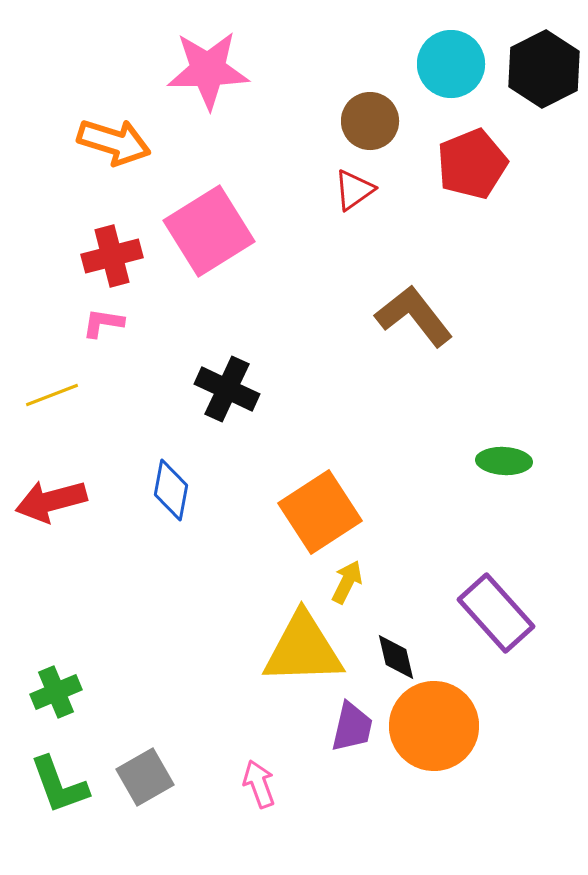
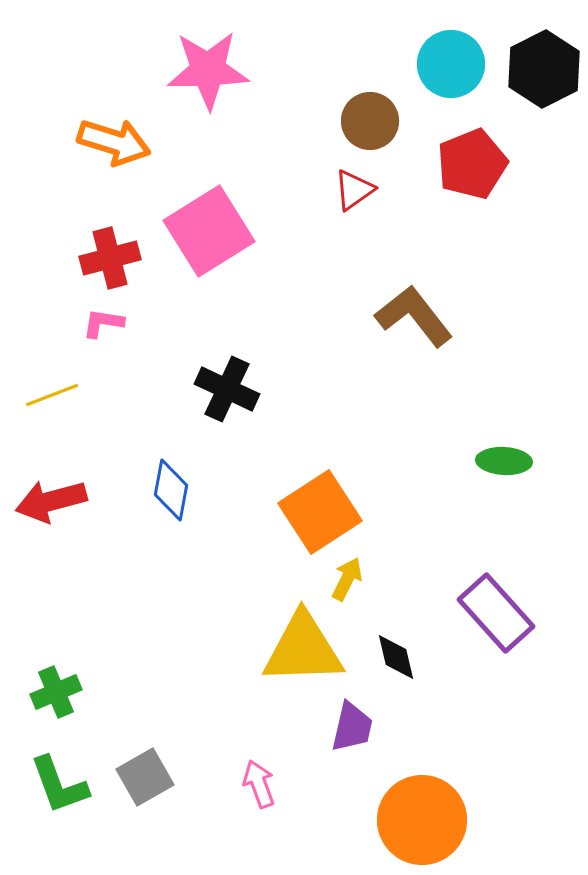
red cross: moved 2 px left, 2 px down
yellow arrow: moved 3 px up
orange circle: moved 12 px left, 94 px down
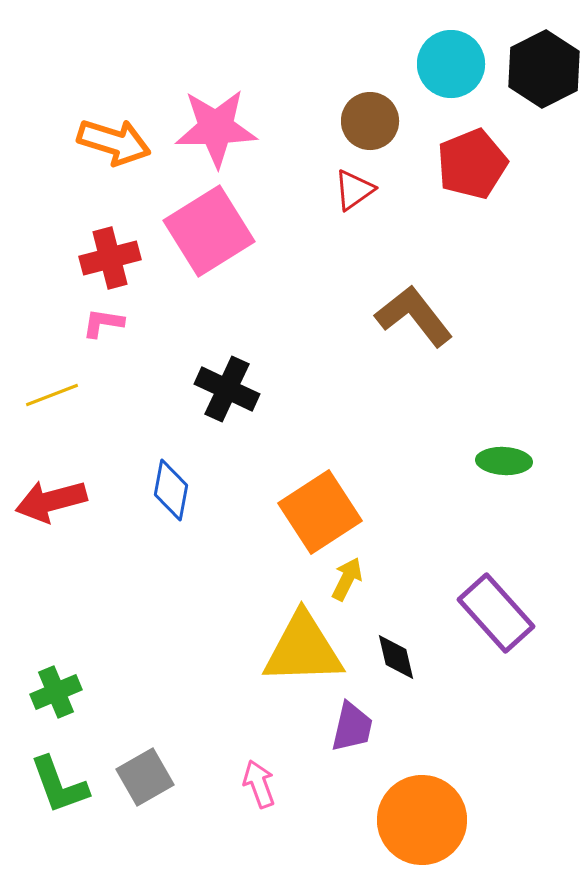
pink star: moved 8 px right, 58 px down
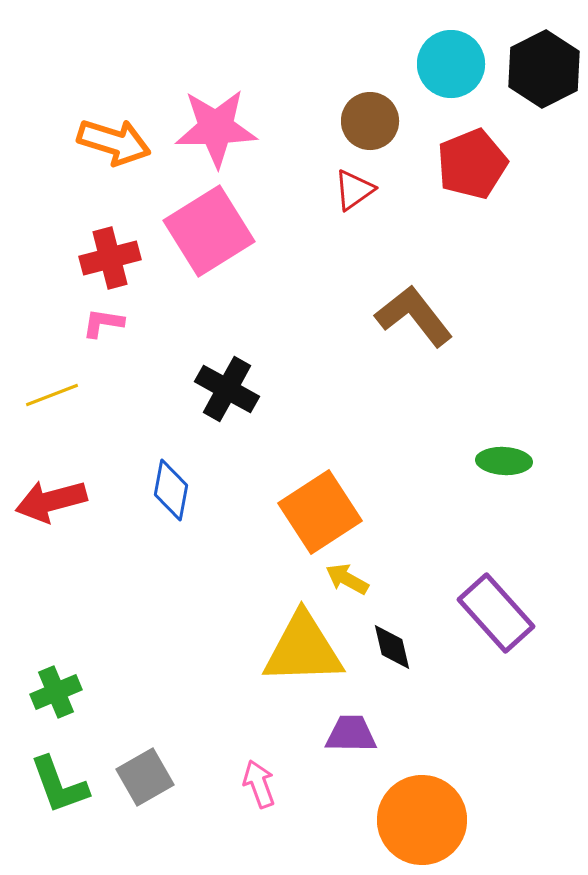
black cross: rotated 4 degrees clockwise
yellow arrow: rotated 87 degrees counterclockwise
black diamond: moved 4 px left, 10 px up
purple trapezoid: moved 1 px left, 7 px down; rotated 102 degrees counterclockwise
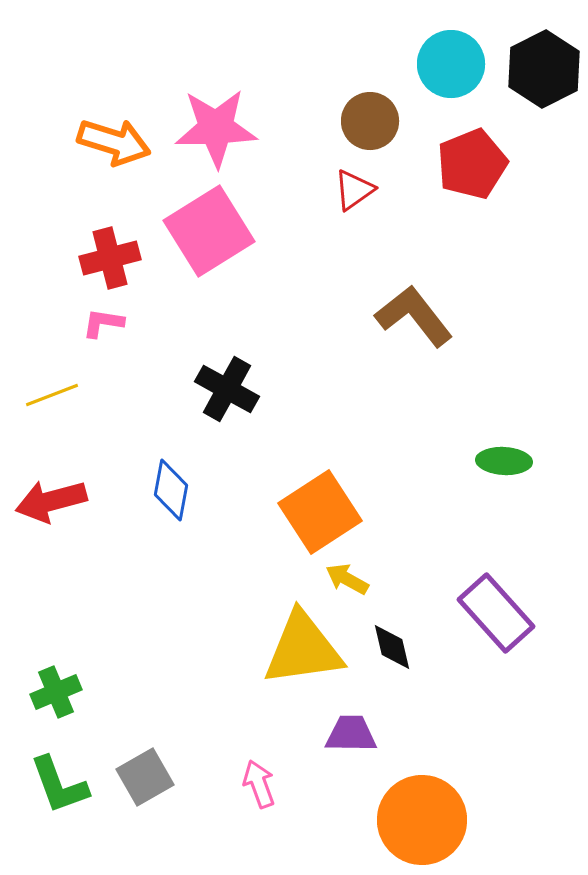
yellow triangle: rotated 6 degrees counterclockwise
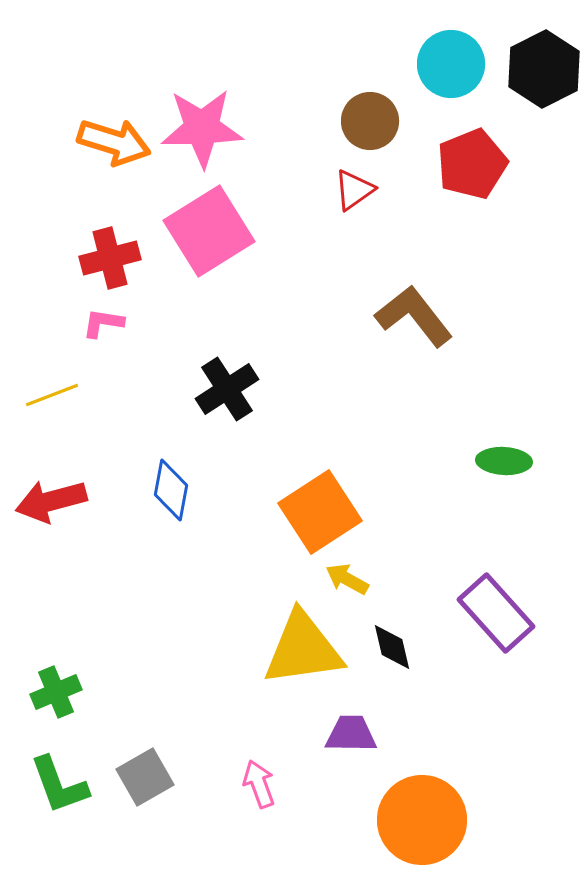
pink star: moved 14 px left
black cross: rotated 28 degrees clockwise
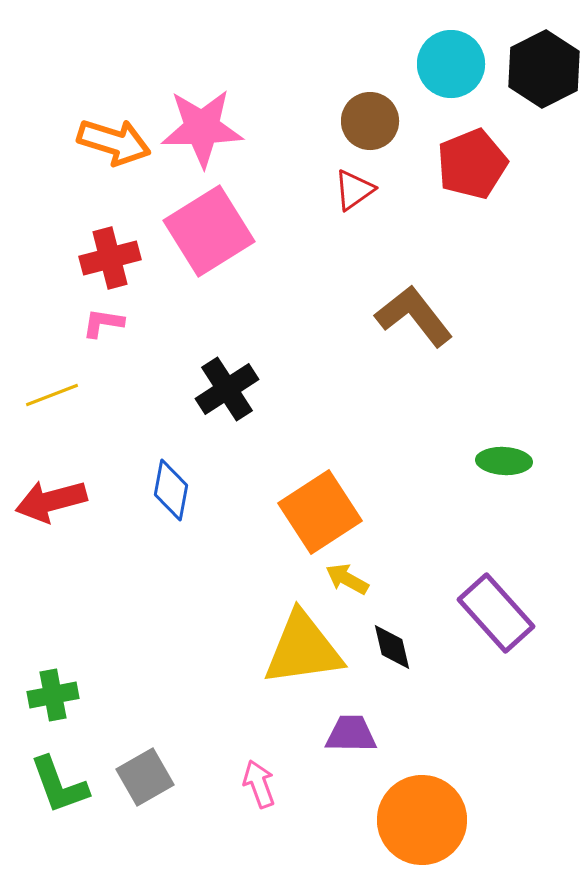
green cross: moved 3 px left, 3 px down; rotated 12 degrees clockwise
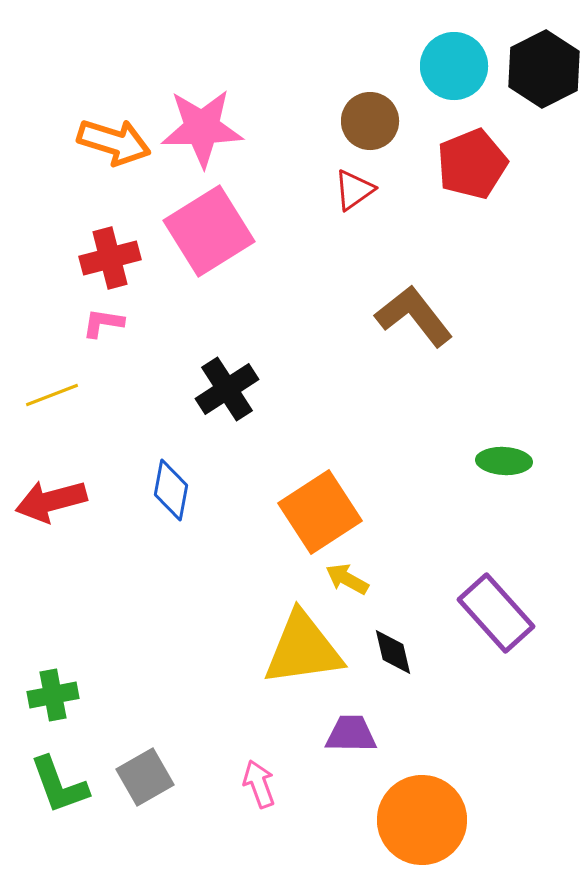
cyan circle: moved 3 px right, 2 px down
black diamond: moved 1 px right, 5 px down
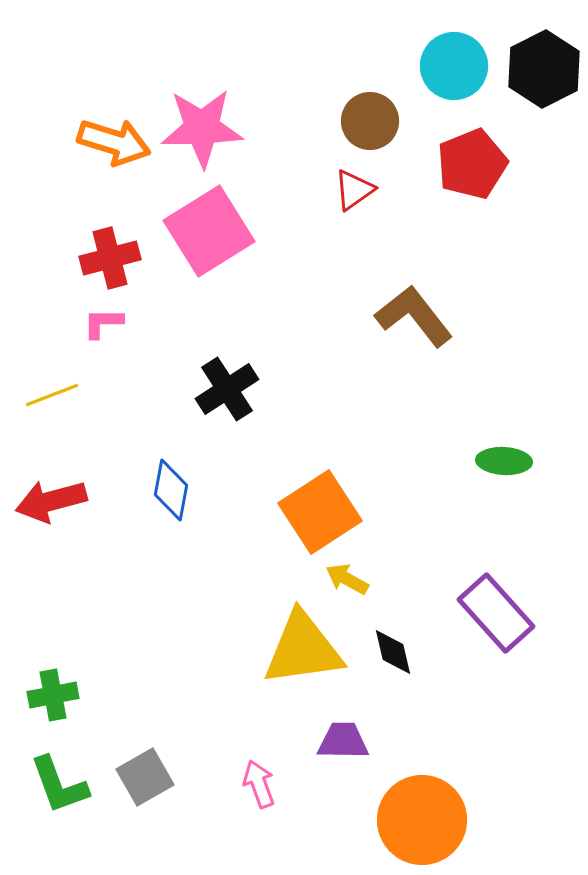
pink L-shape: rotated 9 degrees counterclockwise
purple trapezoid: moved 8 px left, 7 px down
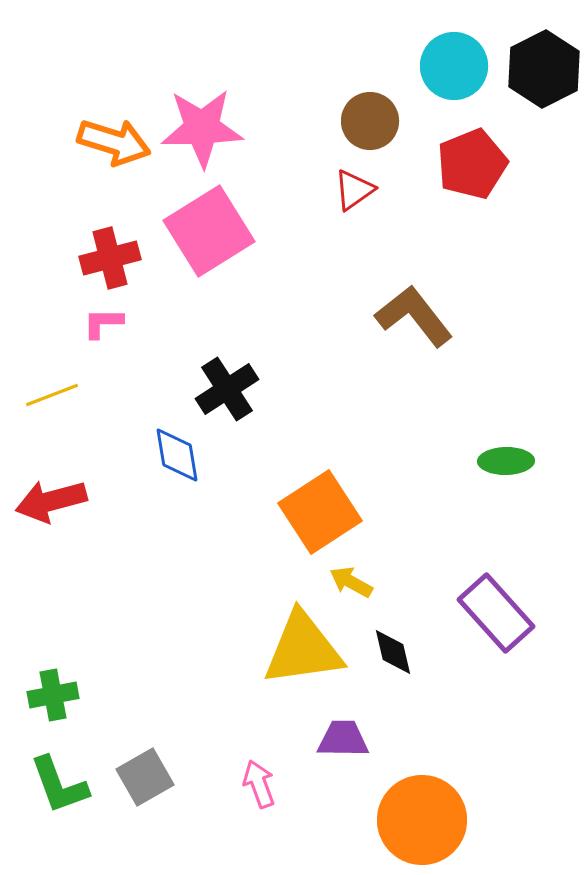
green ellipse: moved 2 px right; rotated 4 degrees counterclockwise
blue diamond: moved 6 px right, 35 px up; rotated 20 degrees counterclockwise
yellow arrow: moved 4 px right, 3 px down
purple trapezoid: moved 2 px up
